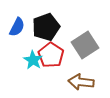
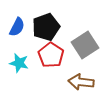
cyan star: moved 14 px left, 3 px down; rotated 18 degrees counterclockwise
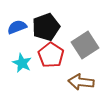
blue semicircle: rotated 138 degrees counterclockwise
cyan star: moved 3 px right; rotated 12 degrees clockwise
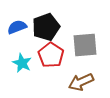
gray square: rotated 28 degrees clockwise
brown arrow: rotated 30 degrees counterclockwise
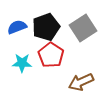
gray square: moved 2 px left, 17 px up; rotated 28 degrees counterclockwise
cyan star: rotated 24 degrees counterclockwise
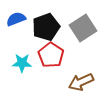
blue semicircle: moved 1 px left, 8 px up
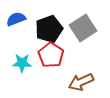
black pentagon: moved 3 px right, 2 px down
